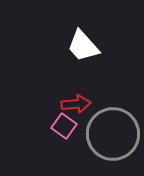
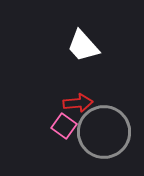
red arrow: moved 2 px right, 1 px up
gray circle: moved 9 px left, 2 px up
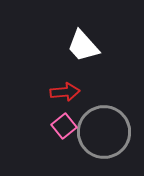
red arrow: moved 13 px left, 11 px up
pink square: rotated 15 degrees clockwise
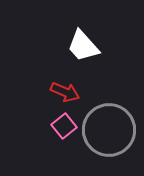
red arrow: rotated 28 degrees clockwise
gray circle: moved 5 px right, 2 px up
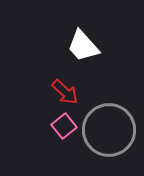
red arrow: rotated 20 degrees clockwise
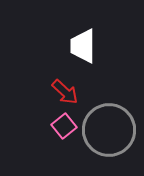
white trapezoid: rotated 42 degrees clockwise
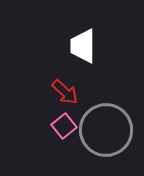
gray circle: moved 3 px left
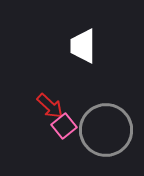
red arrow: moved 15 px left, 14 px down
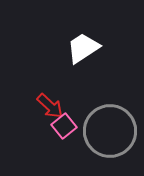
white trapezoid: moved 2 px down; rotated 57 degrees clockwise
gray circle: moved 4 px right, 1 px down
